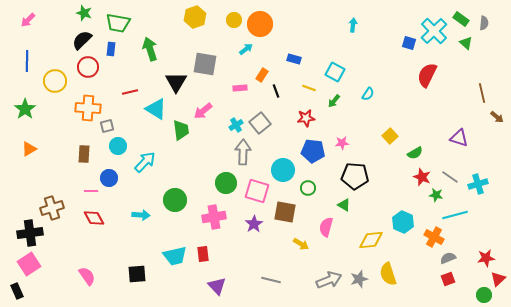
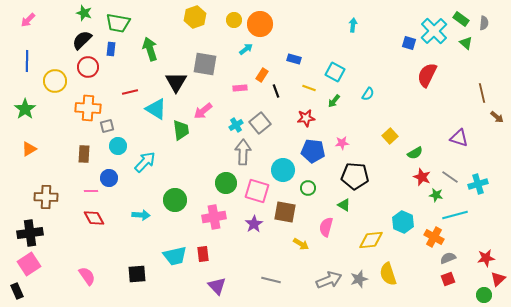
brown cross at (52, 208): moved 6 px left, 11 px up; rotated 20 degrees clockwise
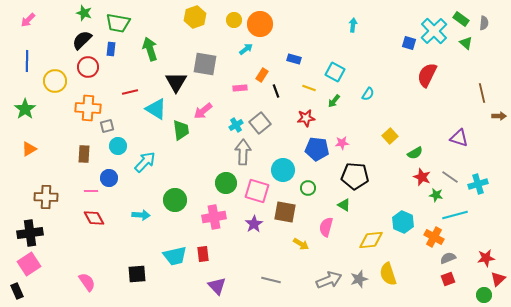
brown arrow at (497, 117): moved 2 px right, 1 px up; rotated 40 degrees counterclockwise
blue pentagon at (313, 151): moved 4 px right, 2 px up
pink semicircle at (87, 276): moved 6 px down
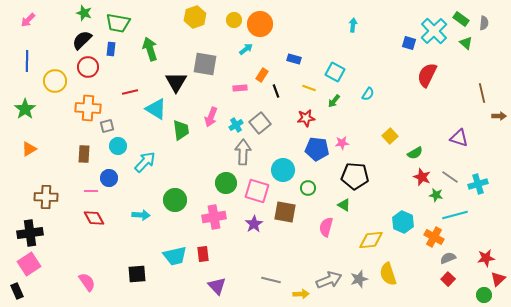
pink arrow at (203, 111): moved 8 px right, 6 px down; rotated 30 degrees counterclockwise
yellow arrow at (301, 244): moved 50 px down; rotated 35 degrees counterclockwise
red square at (448, 279): rotated 24 degrees counterclockwise
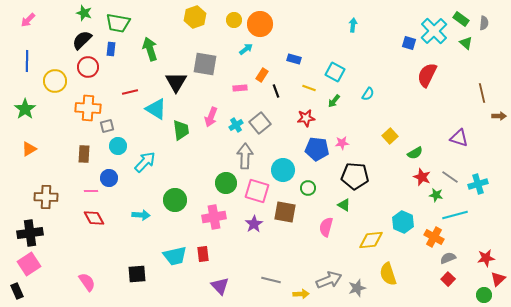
gray arrow at (243, 152): moved 2 px right, 4 px down
gray star at (359, 279): moved 2 px left, 9 px down
purple triangle at (217, 286): moved 3 px right
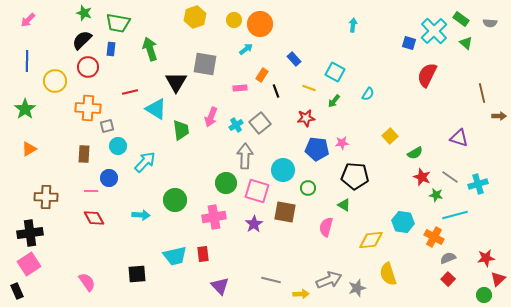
gray semicircle at (484, 23): moved 6 px right; rotated 88 degrees clockwise
blue rectangle at (294, 59): rotated 32 degrees clockwise
cyan hexagon at (403, 222): rotated 15 degrees counterclockwise
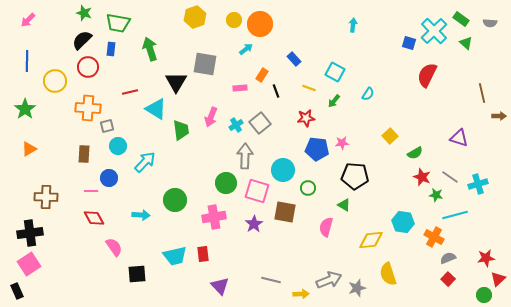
pink semicircle at (87, 282): moved 27 px right, 35 px up
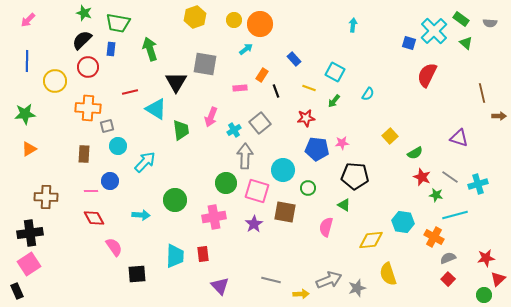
green star at (25, 109): moved 5 px down; rotated 30 degrees clockwise
cyan cross at (236, 125): moved 2 px left, 5 px down
blue circle at (109, 178): moved 1 px right, 3 px down
cyan trapezoid at (175, 256): rotated 75 degrees counterclockwise
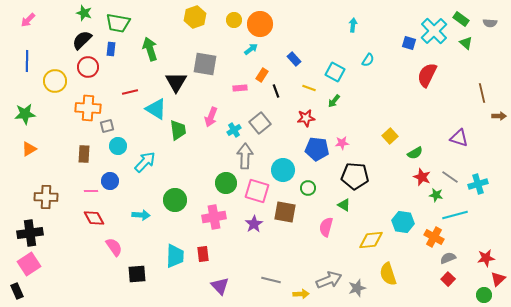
cyan arrow at (246, 49): moved 5 px right
cyan semicircle at (368, 94): moved 34 px up
green trapezoid at (181, 130): moved 3 px left
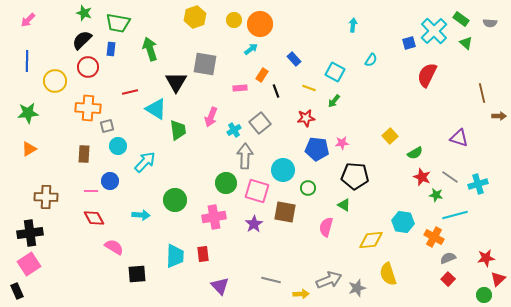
blue square at (409, 43): rotated 32 degrees counterclockwise
cyan semicircle at (368, 60): moved 3 px right
green star at (25, 114): moved 3 px right, 1 px up
pink semicircle at (114, 247): rotated 24 degrees counterclockwise
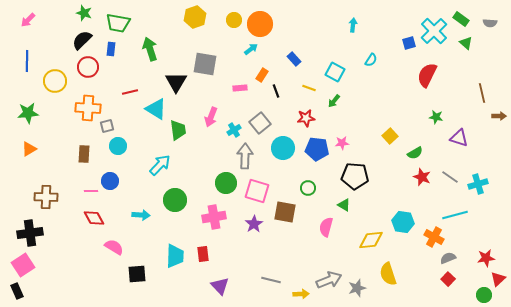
cyan arrow at (145, 162): moved 15 px right, 3 px down
cyan circle at (283, 170): moved 22 px up
green star at (436, 195): moved 78 px up
pink square at (29, 264): moved 6 px left, 1 px down
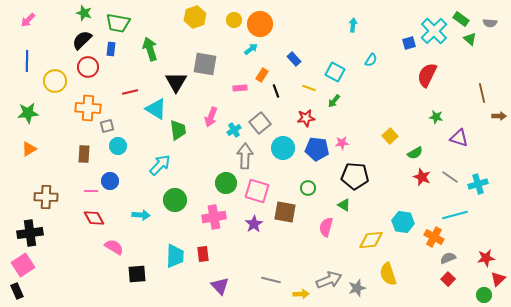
green triangle at (466, 43): moved 4 px right, 4 px up
